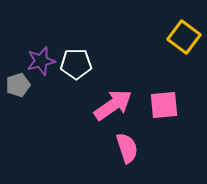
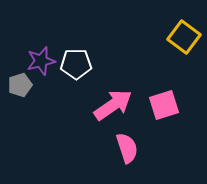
gray pentagon: moved 2 px right
pink square: rotated 12 degrees counterclockwise
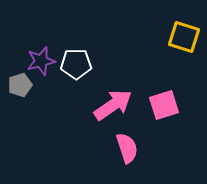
yellow square: rotated 20 degrees counterclockwise
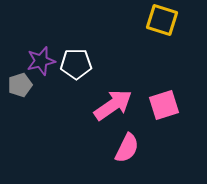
yellow square: moved 22 px left, 17 px up
pink semicircle: rotated 44 degrees clockwise
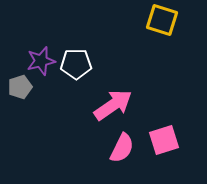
gray pentagon: moved 2 px down
pink square: moved 35 px down
pink semicircle: moved 5 px left
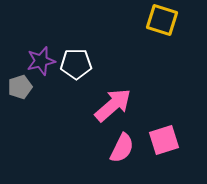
pink arrow: rotated 6 degrees counterclockwise
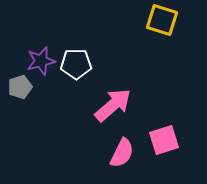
pink semicircle: moved 5 px down
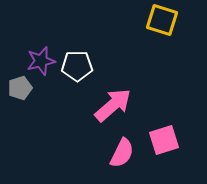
white pentagon: moved 1 px right, 2 px down
gray pentagon: moved 1 px down
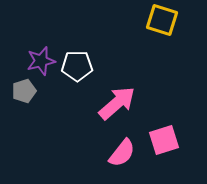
gray pentagon: moved 4 px right, 3 px down
pink arrow: moved 4 px right, 2 px up
pink semicircle: rotated 12 degrees clockwise
